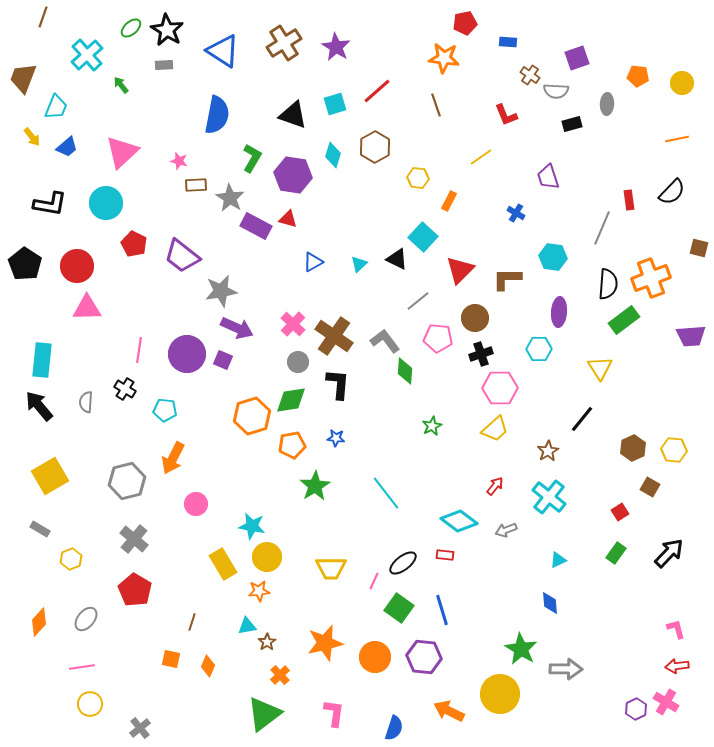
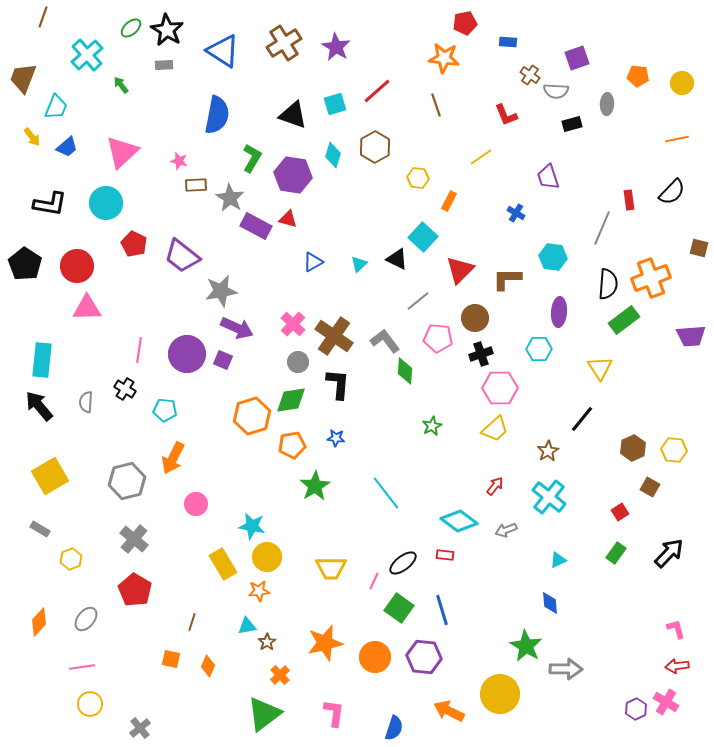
green star at (521, 649): moved 5 px right, 3 px up
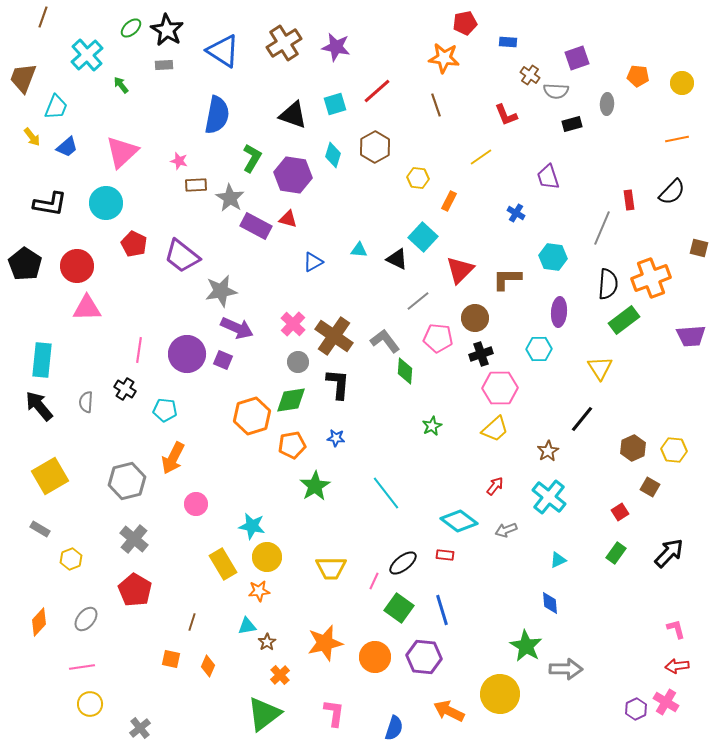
purple star at (336, 47): rotated 20 degrees counterclockwise
cyan triangle at (359, 264): moved 14 px up; rotated 48 degrees clockwise
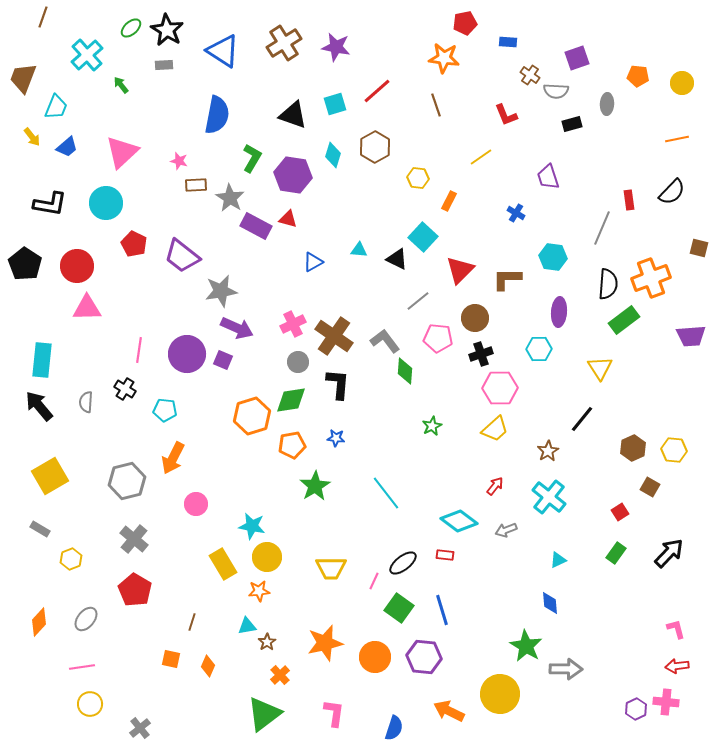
pink cross at (293, 324): rotated 20 degrees clockwise
pink cross at (666, 702): rotated 25 degrees counterclockwise
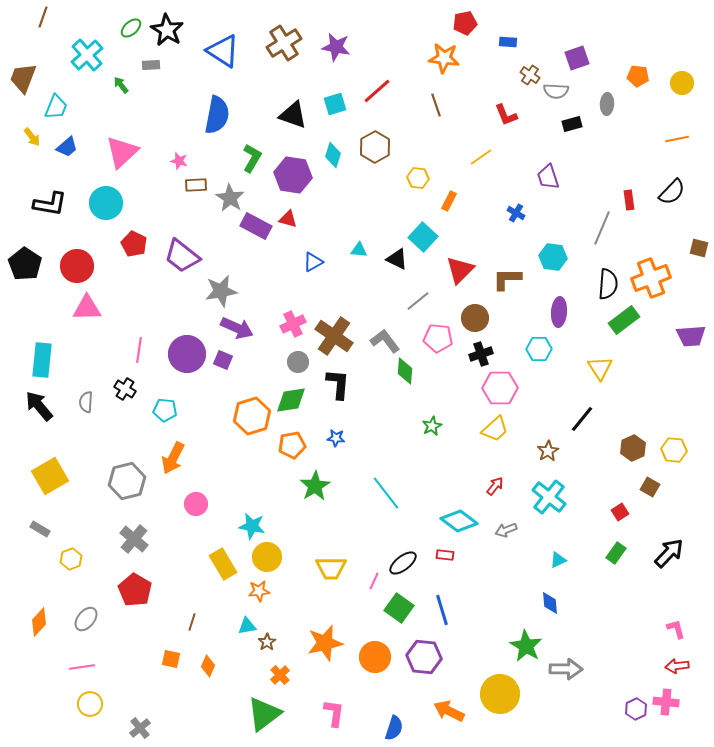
gray rectangle at (164, 65): moved 13 px left
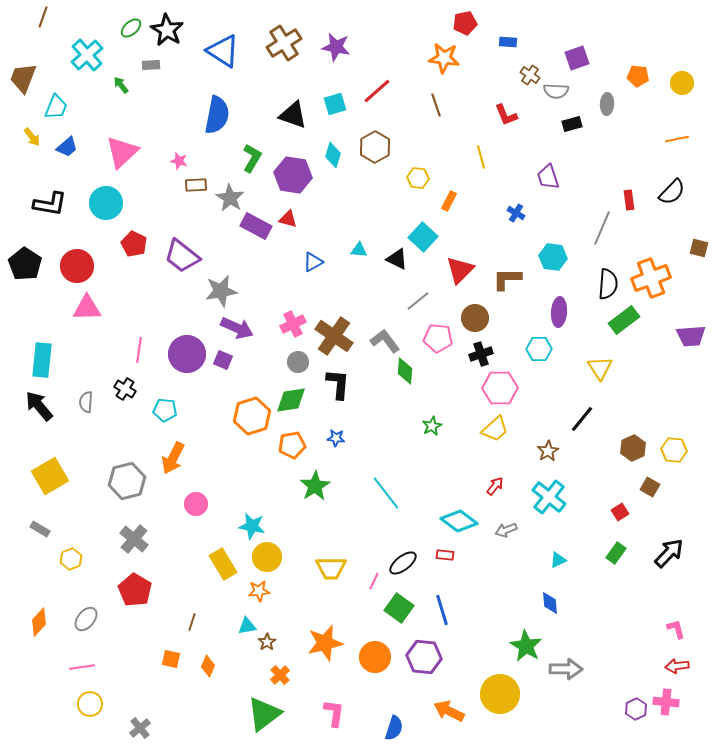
yellow line at (481, 157): rotated 70 degrees counterclockwise
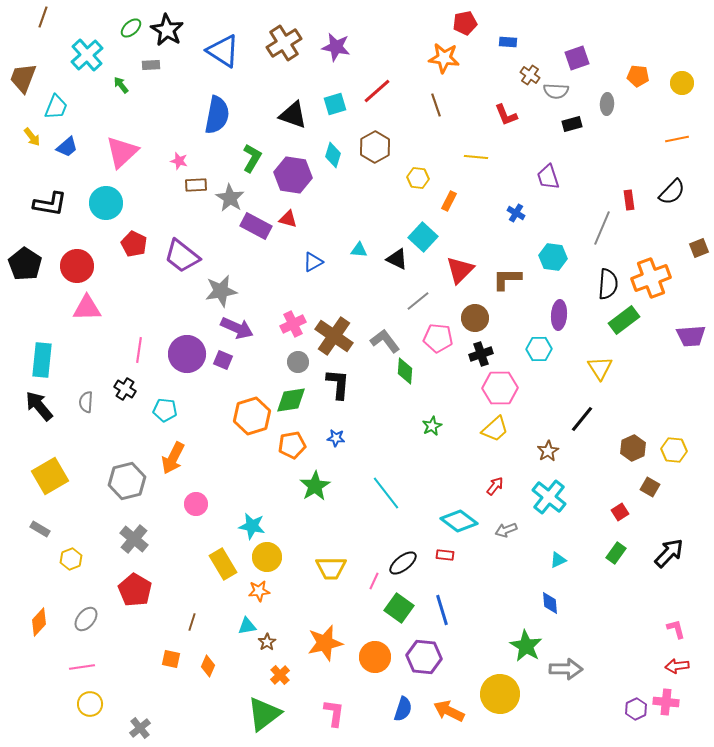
yellow line at (481, 157): moved 5 px left; rotated 70 degrees counterclockwise
brown square at (699, 248): rotated 36 degrees counterclockwise
purple ellipse at (559, 312): moved 3 px down
blue semicircle at (394, 728): moved 9 px right, 19 px up
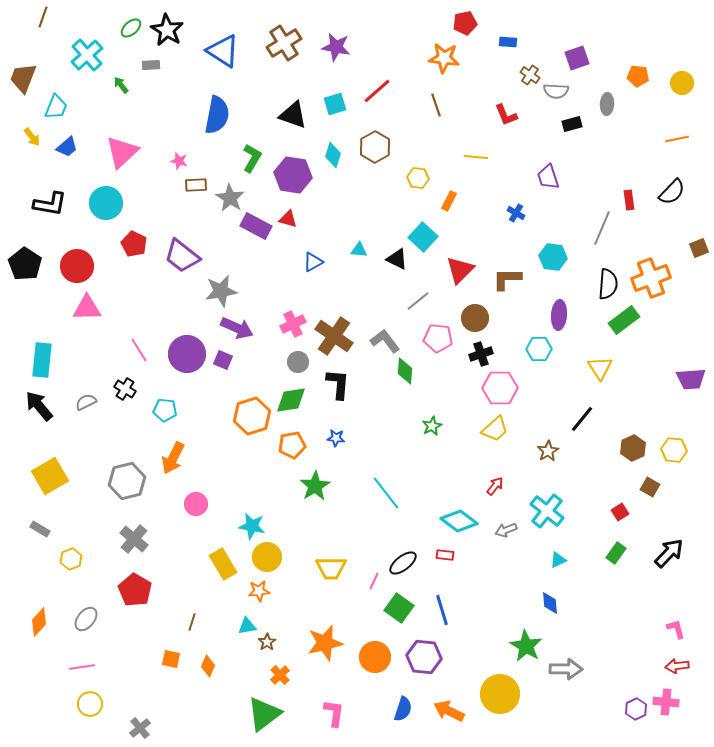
purple trapezoid at (691, 336): moved 43 px down
pink line at (139, 350): rotated 40 degrees counterclockwise
gray semicircle at (86, 402): rotated 60 degrees clockwise
cyan cross at (549, 497): moved 2 px left, 14 px down
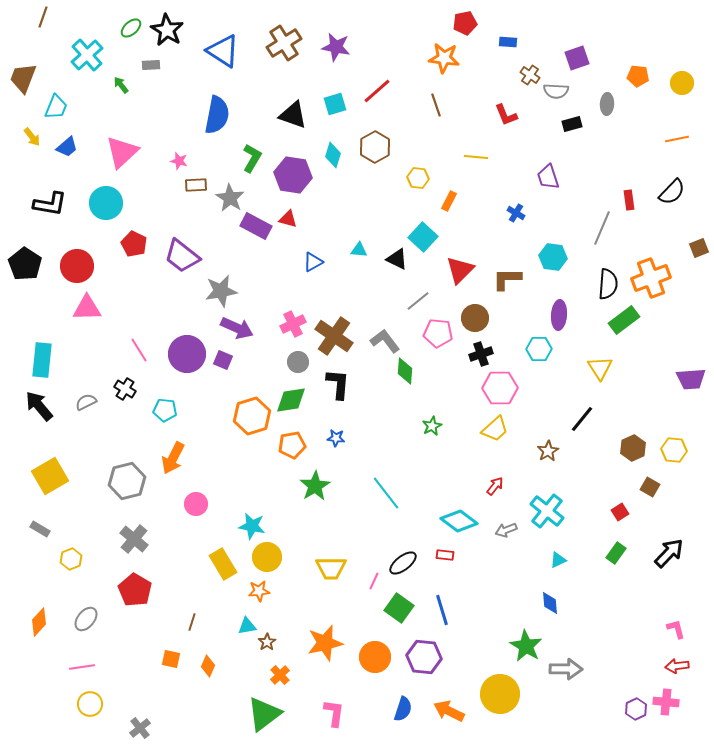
pink pentagon at (438, 338): moved 5 px up
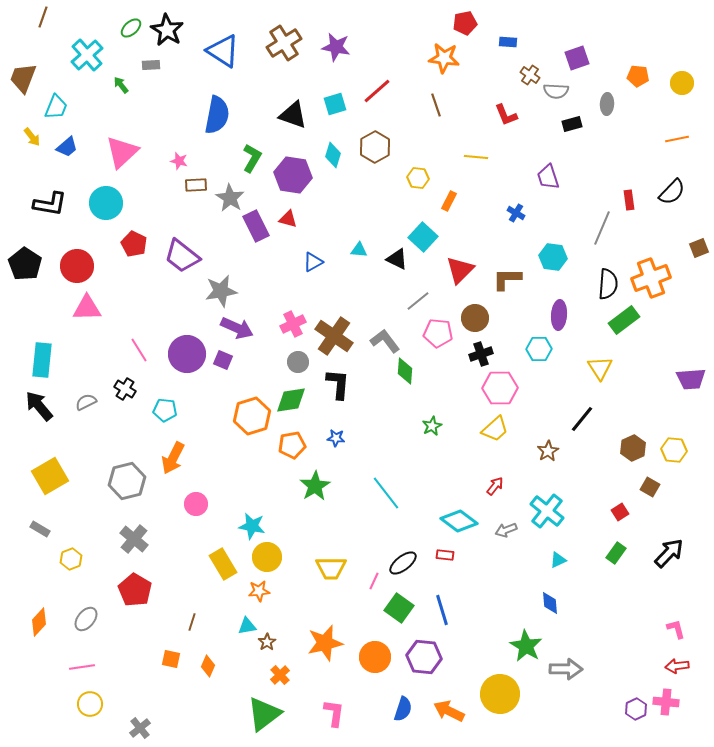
purple rectangle at (256, 226): rotated 36 degrees clockwise
